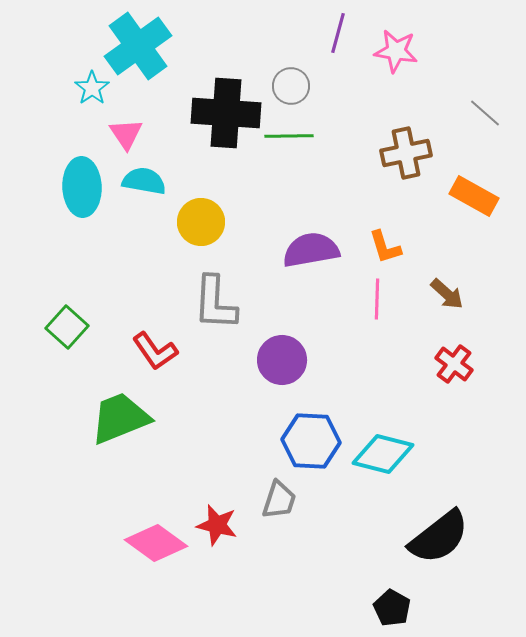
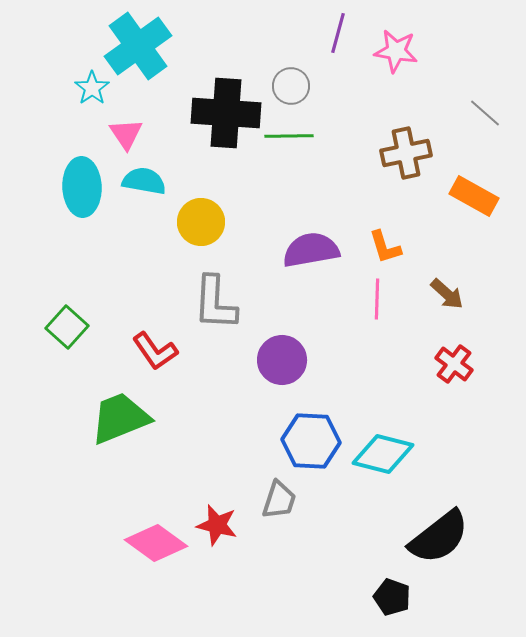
black pentagon: moved 11 px up; rotated 9 degrees counterclockwise
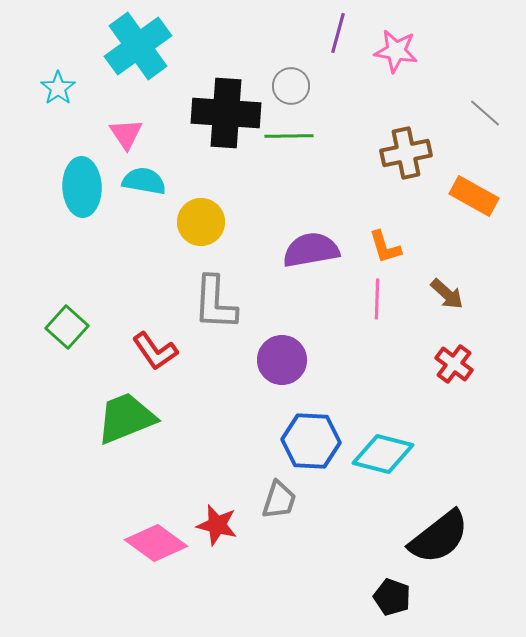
cyan star: moved 34 px left
green trapezoid: moved 6 px right
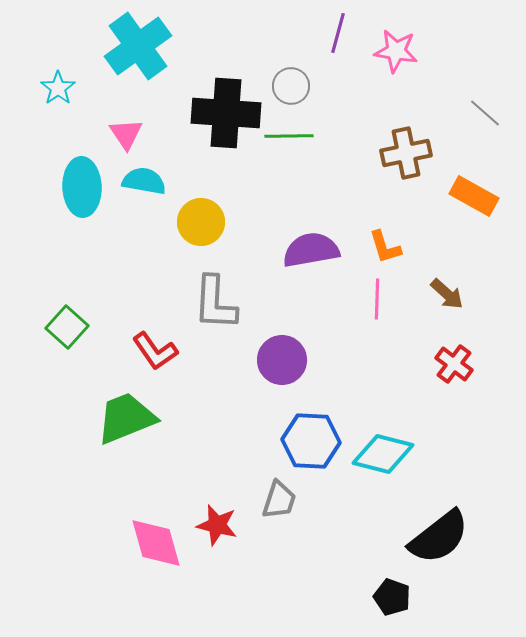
pink diamond: rotated 38 degrees clockwise
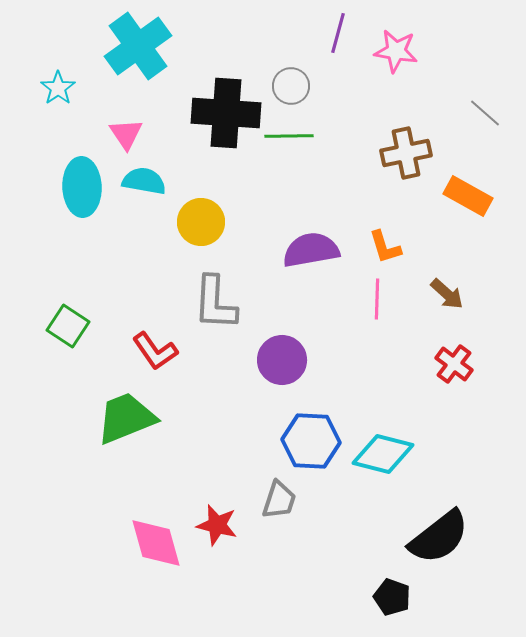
orange rectangle: moved 6 px left
green square: moved 1 px right, 1 px up; rotated 9 degrees counterclockwise
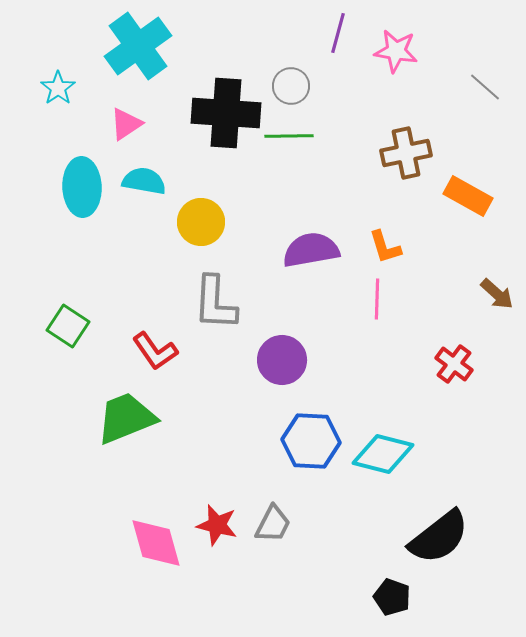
gray line: moved 26 px up
pink triangle: moved 10 px up; rotated 30 degrees clockwise
brown arrow: moved 50 px right
gray trapezoid: moved 6 px left, 24 px down; rotated 9 degrees clockwise
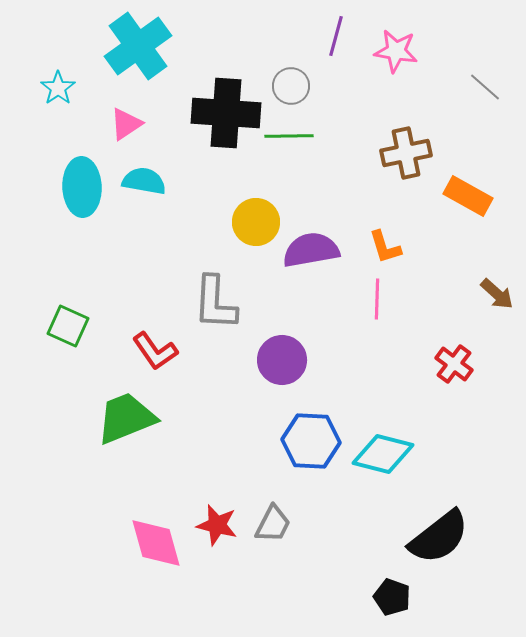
purple line: moved 2 px left, 3 px down
yellow circle: moved 55 px right
green square: rotated 9 degrees counterclockwise
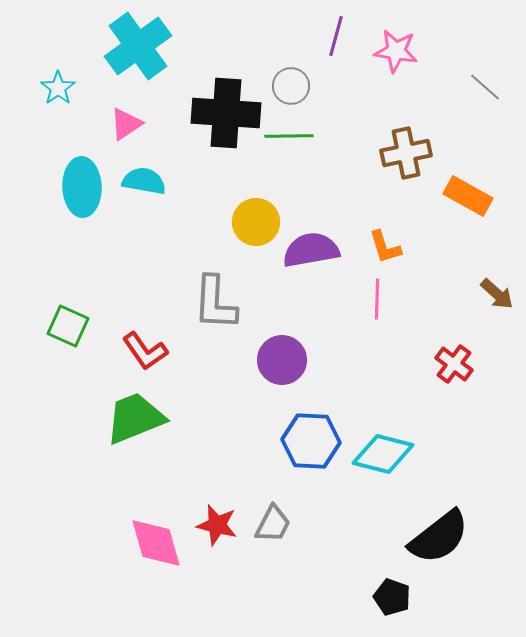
red L-shape: moved 10 px left
green trapezoid: moved 9 px right
